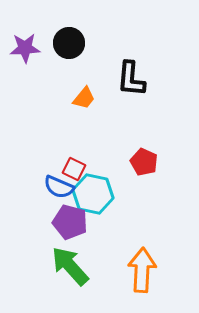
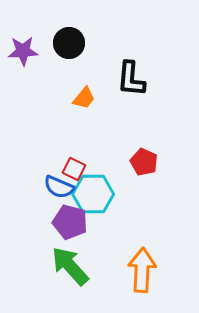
purple star: moved 2 px left, 3 px down
cyan hexagon: rotated 12 degrees counterclockwise
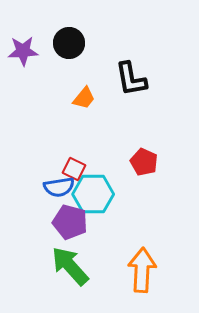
black L-shape: rotated 15 degrees counterclockwise
blue semicircle: rotated 32 degrees counterclockwise
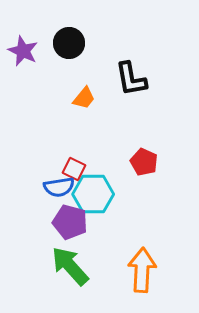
purple star: rotated 28 degrees clockwise
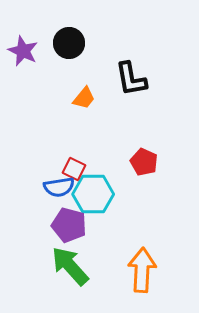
purple pentagon: moved 1 px left, 3 px down
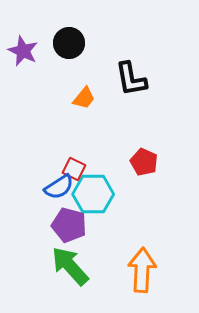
blue semicircle: rotated 24 degrees counterclockwise
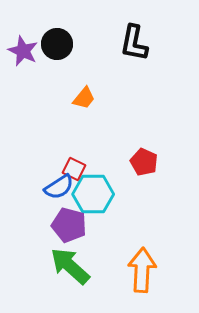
black circle: moved 12 px left, 1 px down
black L-shape: moved 3 px right, 36 px up; rotated 21 degrees clockwise
green arrow: rotated 6 degrees counterclockwise
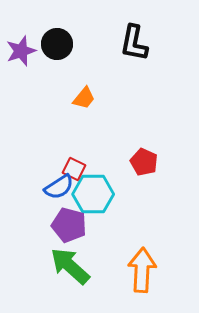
purple star: moved 2 px left; rotated 28 degrees clockwise
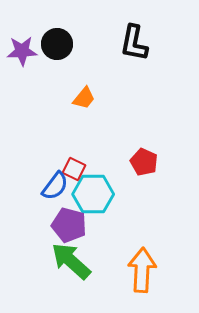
purple star: moved 1 px right; rotated 16 degrees clockwise
blue semicircle: moved 4 px left, 1 px up; rotated 20 degrees counterclockwise
green arrow: moved 1 px right, 5 px up
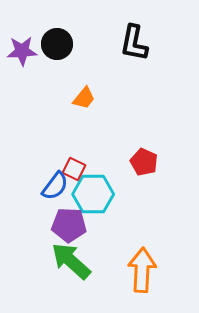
purple pentagon: rotated 12 degrees counterclockwise
